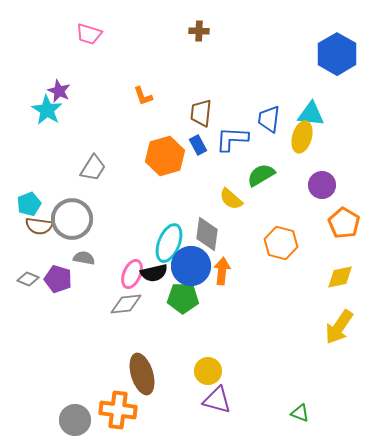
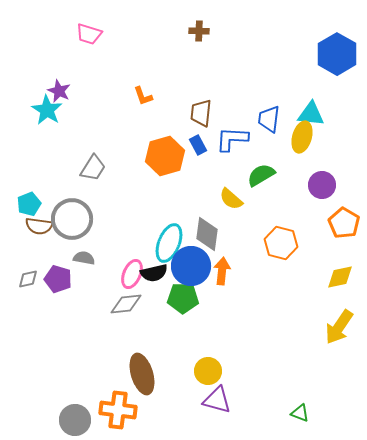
gray diamond at (28, 279): rotated 35 degrees counterclockwise
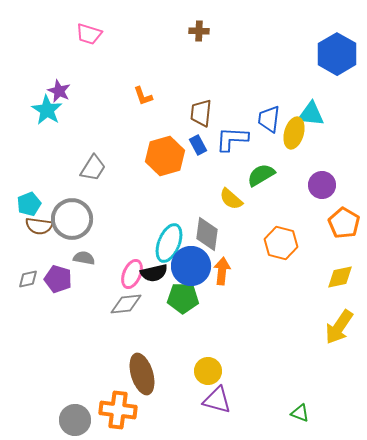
yellow ellipse at (302, 137): moved 8 px left, 4 px up
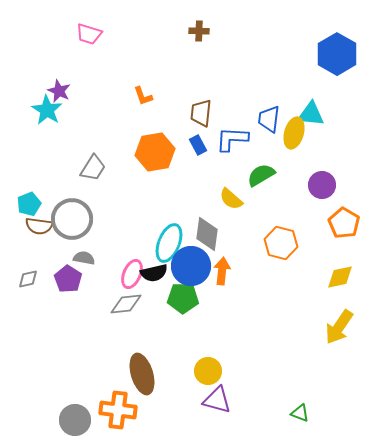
orange hexagon at (165, 156): moved 10 px left, 4 px up; rotated 6 degrees clockwise
purple pentagon at (58, 279): moved 10 px right; rotated 16 degrees clockwise
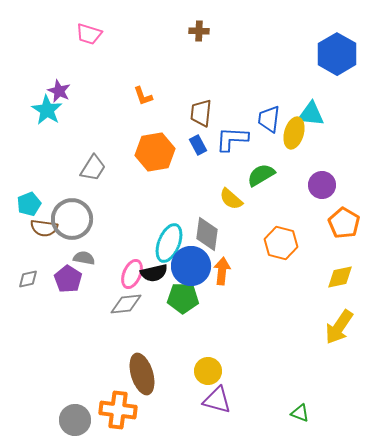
brown semicircle at (39, 226): moved 5 px right, 2 px down
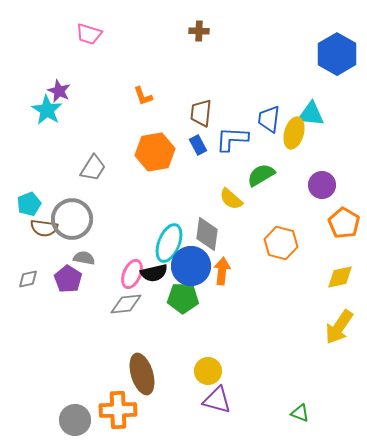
orange cross at (118, 410): rotated 9 degrees counterclockwise
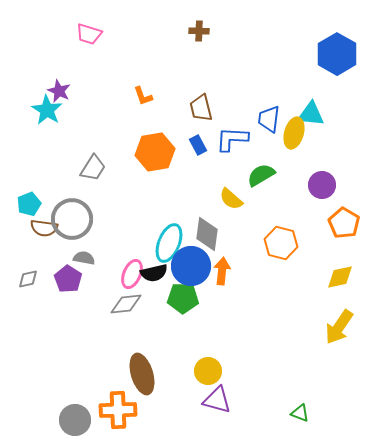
brown trapezoid at (201, 113): moved 5 px up; rotated 20 degrees counterclockwise
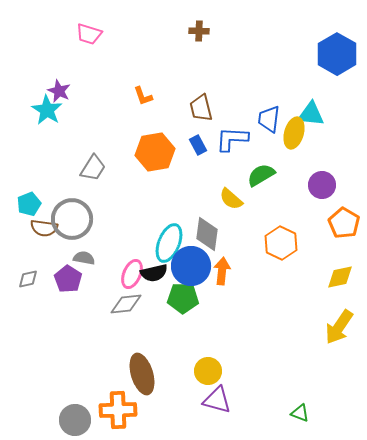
orange hexagon at (281, 243): rotated 12 degrees clockwise
